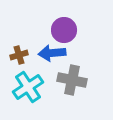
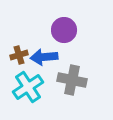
blue arrow: moved 8 px left, 4 px down
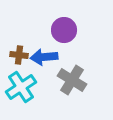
brown cross: rotated 24 degrees clockwise
gray cross: rotated 20 degrees clockwise
cyan cross: moved 7 px left
